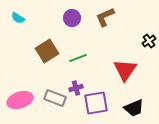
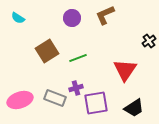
brown L-shape: moved 2 px up
black trapezoid: rotated 10 degrees counterclockwise
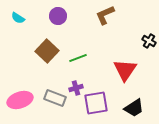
purple circle: moved 14 px left, 2 px up
black cross: rotated 24 degrees counterclockwise
brown square: rotated 15 degrees counterclockwise
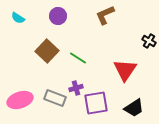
green line: rotated 54 degrees clockwise
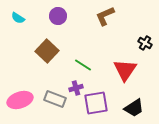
brown L-shape: moved 1 px down
black cross: moved 4 px left, 2 px down
green line: moved 5 px right, 7 px down
gray rectangle: moved 1 px down
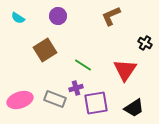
brown L-shape: moved 6 px right
brown square: moved 2 px left, 1 px up; rotated 15 degrees clockwise
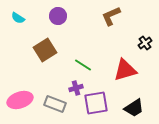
black cross: rotated 24 degrees clockwise
red triangle: rotated 40 degrees clockwise
gray rectangle: moved 5 px down
